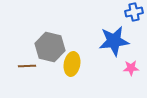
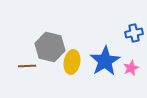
blue cross: moved 21 px down
blue star: moved 9 px left, 20 px down; rotated 24 degrees counterclockwise
yellow ellipse: moved 2 px up
pink star: rotated 21 degrees counterclockwise
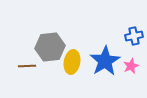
blue cross: moved 3 px down
gray hexagon: rotated 20 degrees counterclockwise
pink star: moved 2 px up
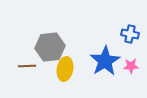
blue cross: moved 4 px left, 2 px up; rotated 24 degrees clockwise
yellow ellipse: moved 7 px left, 7 px down
pink star: rotated 21 degrees clockwise
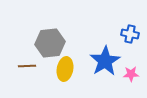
gray hexagon: moved 4 px up
pink star: moved 8 px down
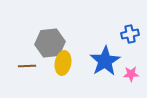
blue cross: rotated 24 degrees counterclockwise
yellow ellipse: moved 2 px left, 6 px up
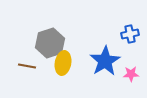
gray hexagon: rotated 12 degrees counterclockwise
brown line: rotated 12 degrees clockwise
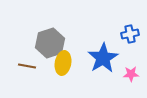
blue star: moved 2 px left, 3 px up
